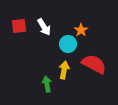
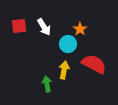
orange star: moved 1 px left, 1 px up
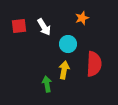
orange star: moved 2 px right, 11 px up; rotated 16 degrees clockwise
red semicircle: rotated 65 degrees clockwise
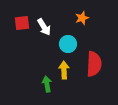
red square: moved 3 px right, 3 px up
yellow arrow: rotated 12 degrees counterclockwise
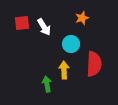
cyan circle: moved 3 px right
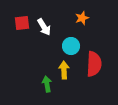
cyan circle: moved 2 px down
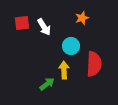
green arrow: rotated 63 degrees clockwise
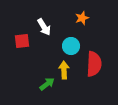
red square: moved 18 px down
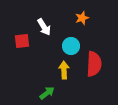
green arrow: moved 9 px down
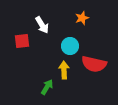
white arrow: moved 2 px left, 2 px up
cyan circle: moved 1 px left
red semicircle: rotated 100 degrees clockwise
green arrow: moved 6 px up; rotated 21 degrees counterclockwise
